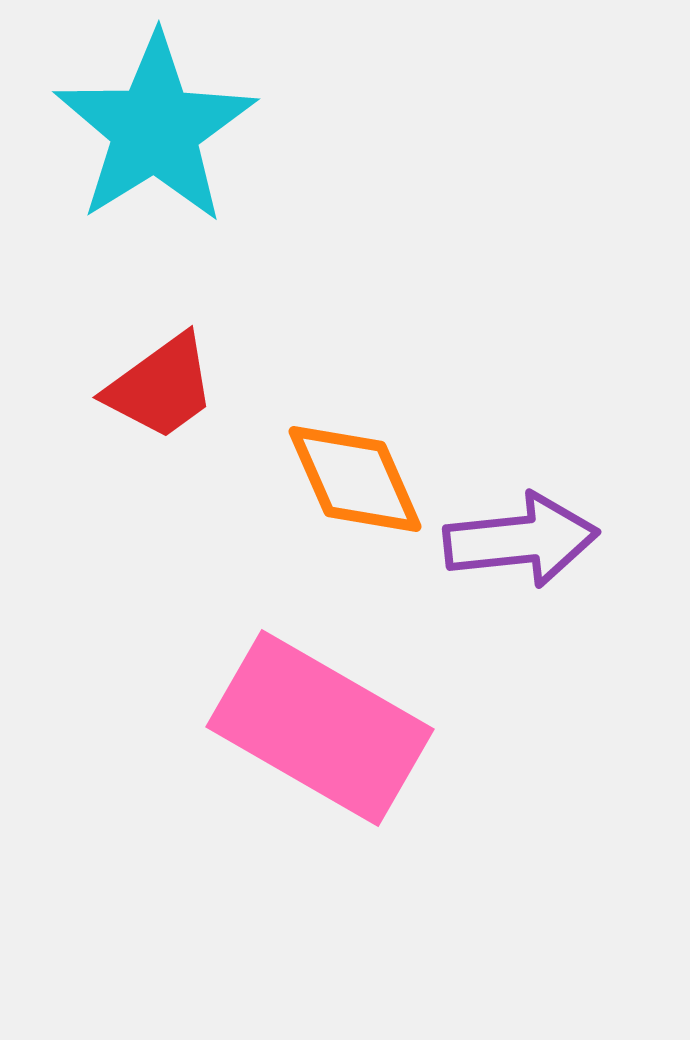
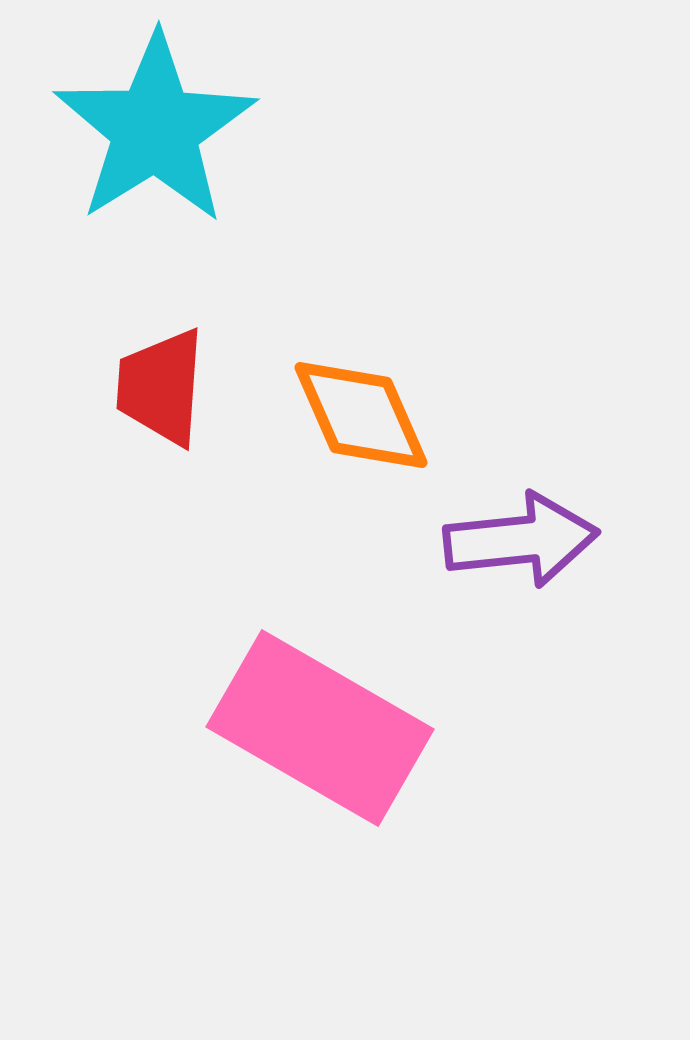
red trapezoid: rotated 130 degrees clockwise
orange diamond: moved 6 px right, 64 px up
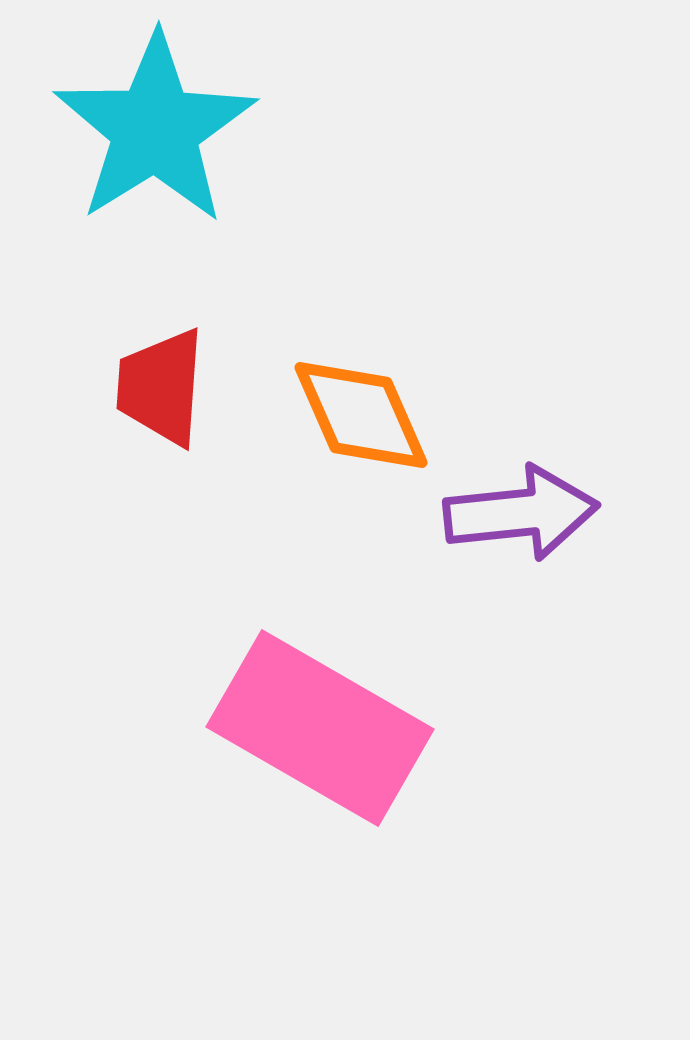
purple arrow: moved 27 px up
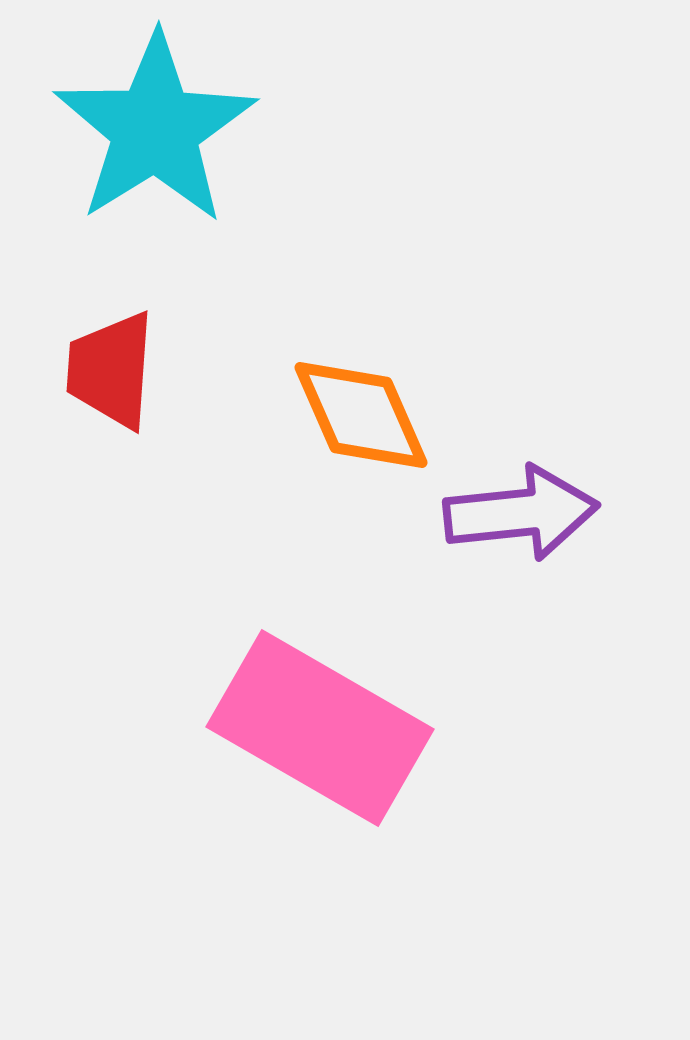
red trapezoid: moved 50 px left, 17 px up
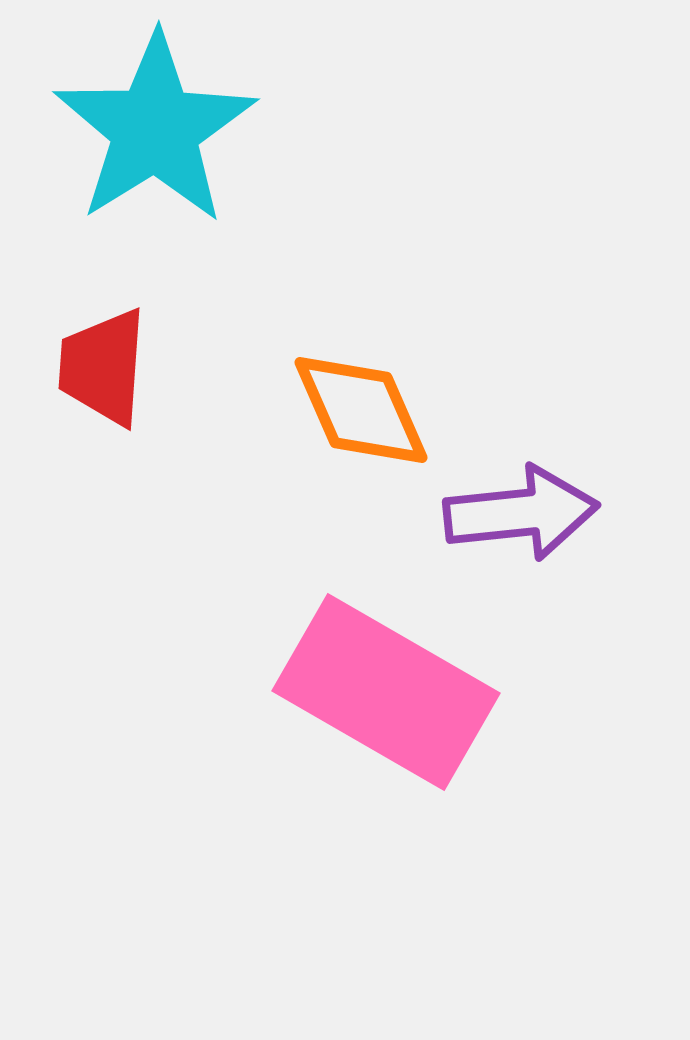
red trapezoid: moved 8 px left, 3 px up
orange diamond: moved 5 px up
pink rectangle: moved 66 px right, 36 px up
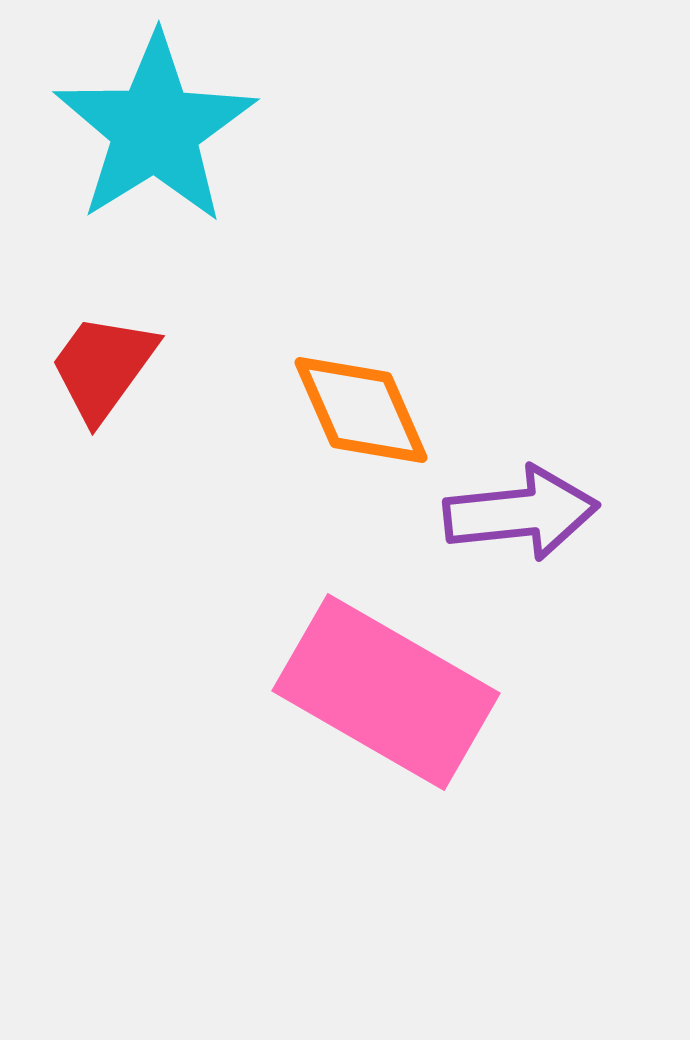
red trapezoid: rotated 32 degrees clockwise
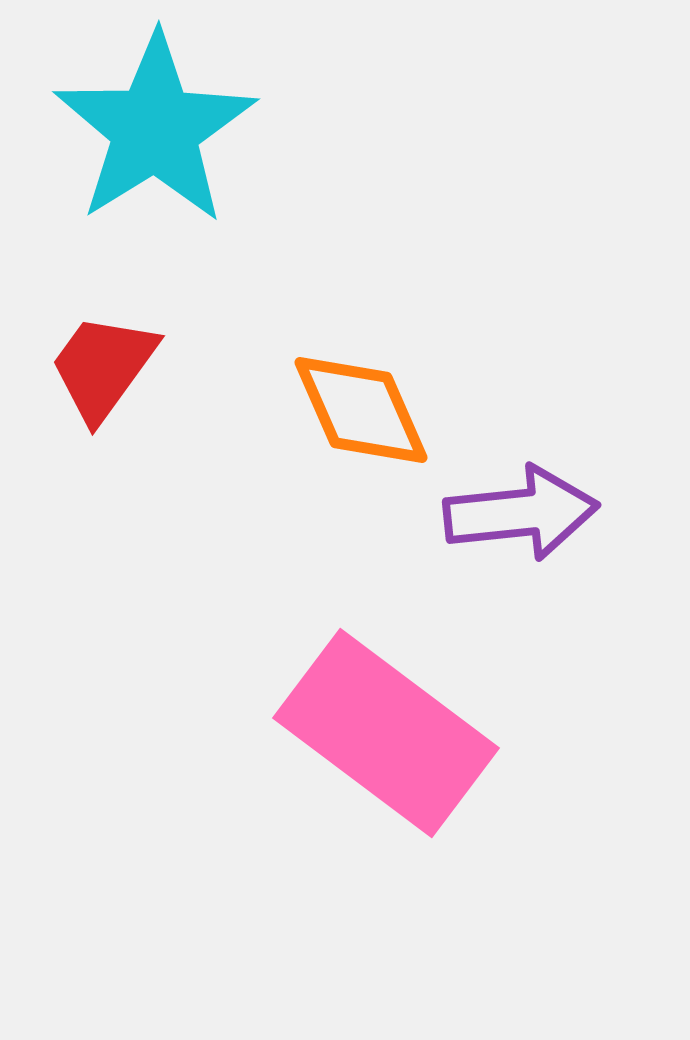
pink rectangle: moved 41 px down; rotated 7 degrees clockwise
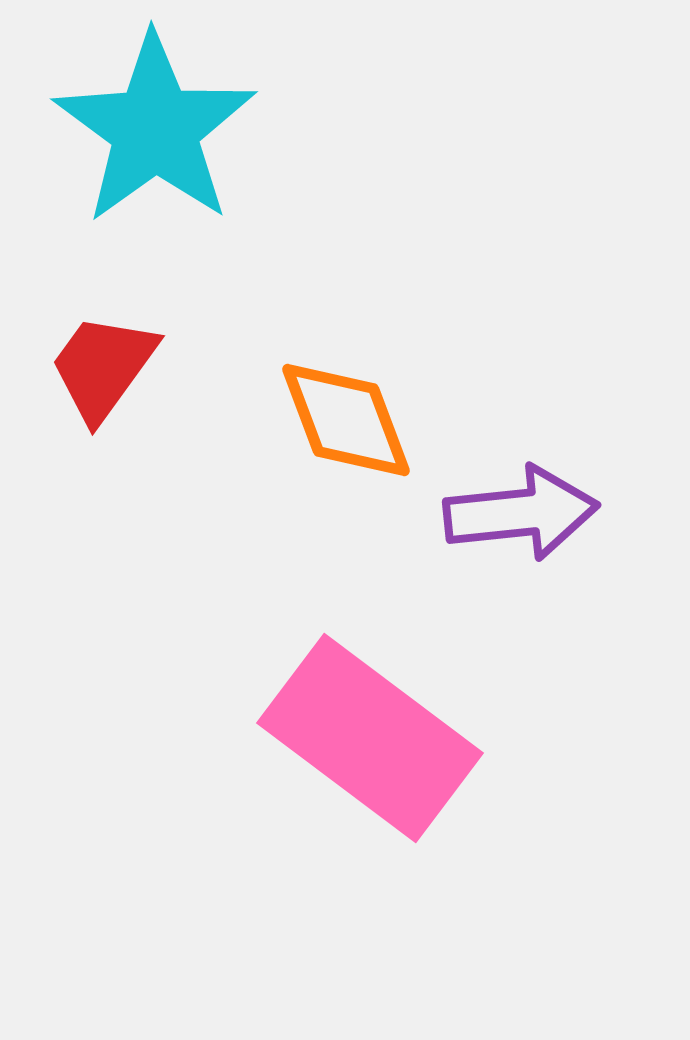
cyan star: rotated 4 degrees counterclockwise
orange diamond: moved 15 px left, 10 px down; rotated 3 degrees clockwise
pink rectangle: moved 16 px left, 5 px down
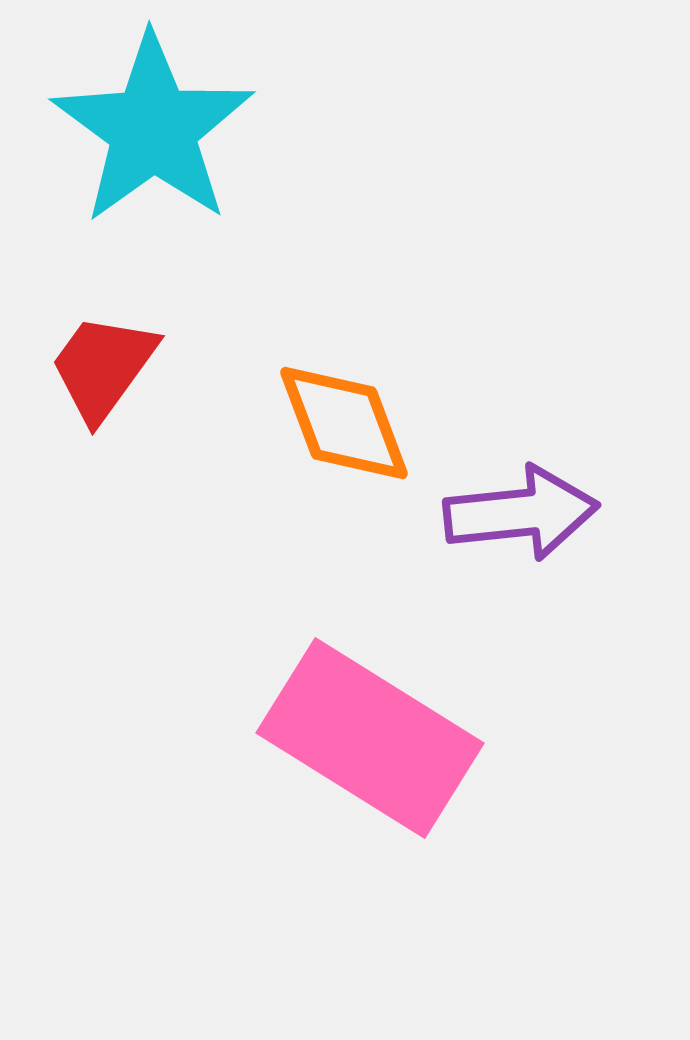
cyan star: moved 2 px left
orange diamond: moved 2 px left, 3 px down
pink rectangle: rotated 5 degrees counterclockwise
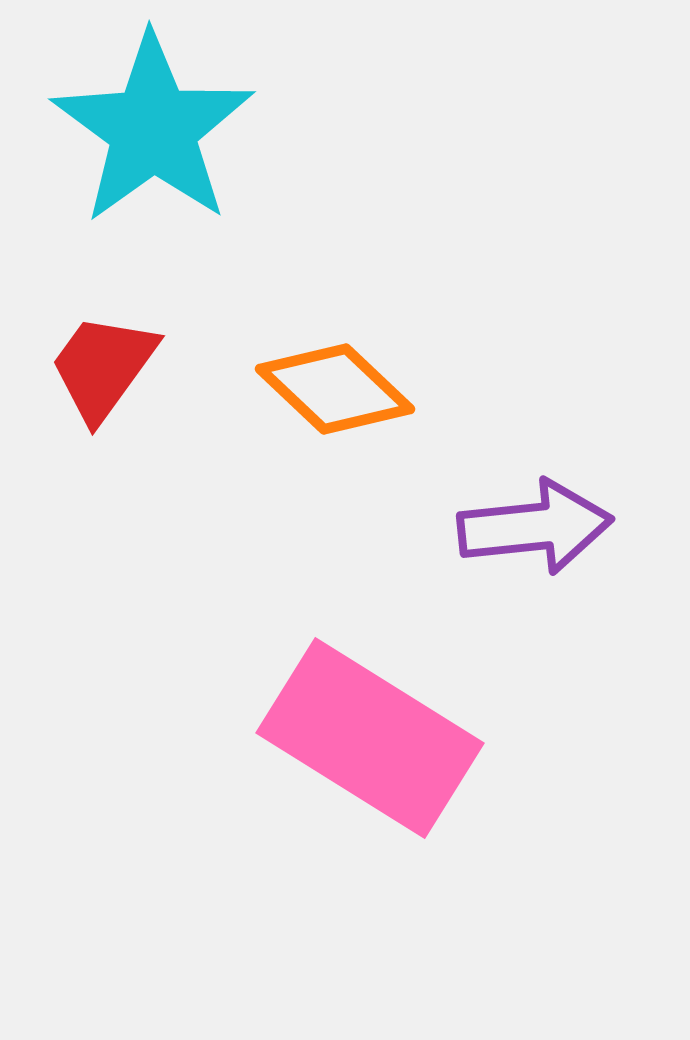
orange diamond: moved 9 px left, 34 px up; rotated 26 degrees counterclockwise
purple arrow: moved 14 px right, 14 px down
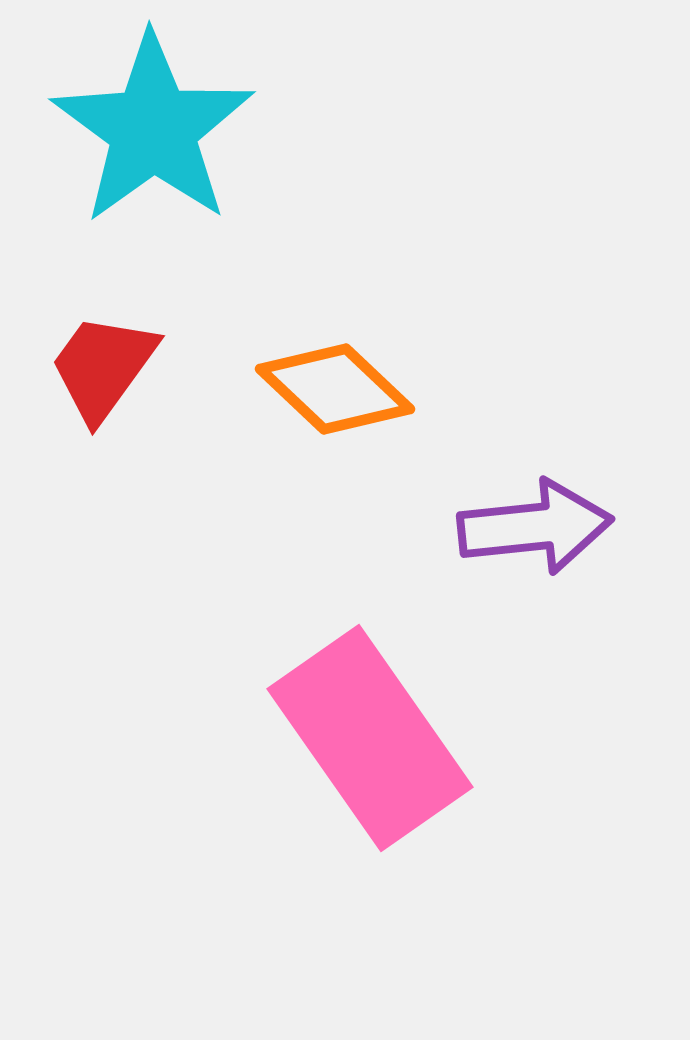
pink rectangle: rotated 23 degrees clockwise
